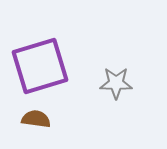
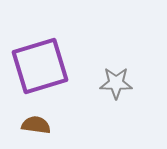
brown semicircle: moved 6 px down
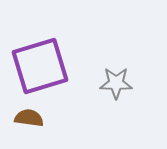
brown semicircle: moved 7 px left, 7 px up
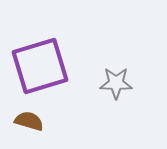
brown semicircle: moved 3 px down; rotated 8 degrees clockwise
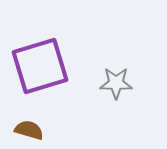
brown semicircle: moved 9 px down
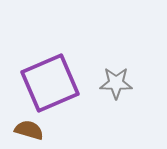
purple square: moved 10 px right, 17 px down; rotated 6 degrees counterclockwise
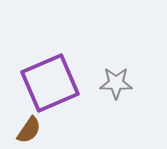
brown semicircle: rotated 108 degrees clockwise
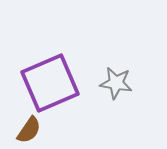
gray star: rotated 8 degrees clockwise
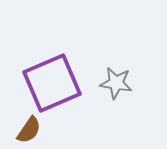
purple square: moved 2 px right
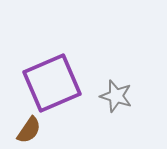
gray star: moved 13 px down; rotated 8 degrees clockwise
